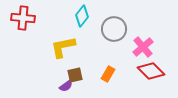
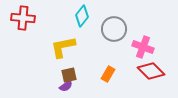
pink cross: rotated 30 degrees counterclockwise
brown square: moved 6 px left
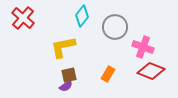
red cross: rotated 35 degrees clockwise
gray circle: moved 1 px right, 2 px up
red diamond: rotated 24 degrees counterclockwise
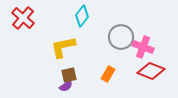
gray circle: moved 6 px right, 10 px down
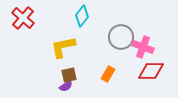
red diamond: rotated 20 degrees counterclockwise
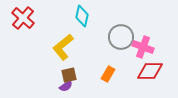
cyan diamond: rotated 25 degrees counterclockwise
yellow L-shape: rotated 28 degrees counterclockwise
red diamond: moved 1 px left
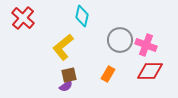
gray circle: moved 1 px left, 3 px down
pink cross: moved 3 px right, 2 px up
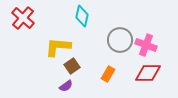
yellow L-shape: moved 5 px left; rotated 44 degrees clockwise
red diamond: moved 2 px left, 2 px down
brown square: moved 3 px right, 9 px up; rotated 21 degrees counterclockwise
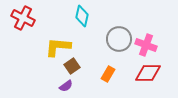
red cross: rotated 15 degrees counterclockwise
gray circle: moved 1 px left, 1 px up
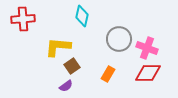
red cross: moved 1 px down; rotated 30 degrees counterclockwise
pink cross: moved 1 px right, 3 px down
